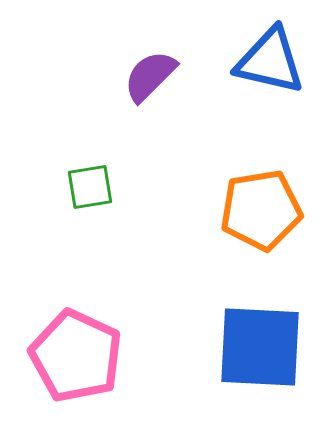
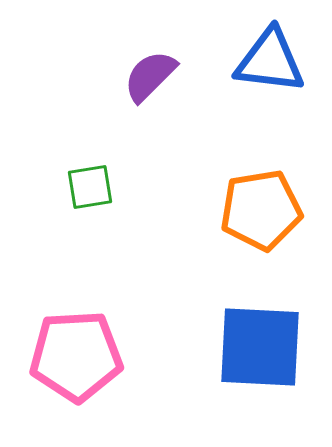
blue triangle: rotated 6 degrees counterclockwise
pink pentagon: rotated 28 degrees counterclockwise
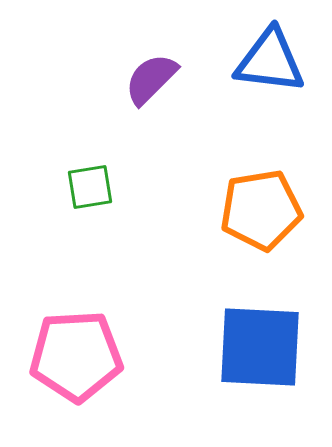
purple semicircle: moved 1 px right, 3 px down
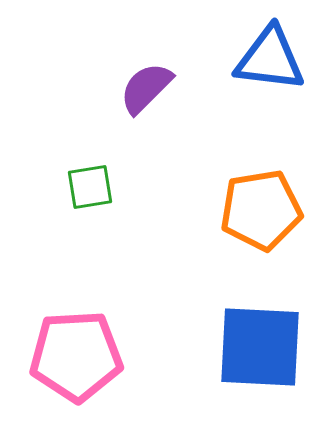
blue triangle: moved 2 px up
purple semicircle: moved 5 px left, 9 px down
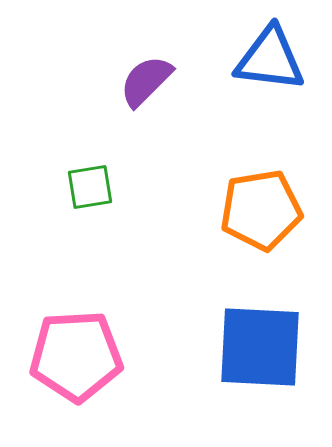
purple semicircle: moved 7 px up
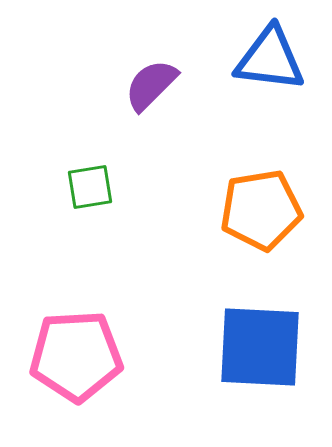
purple semicircle: moved 5 px right, 4 px down
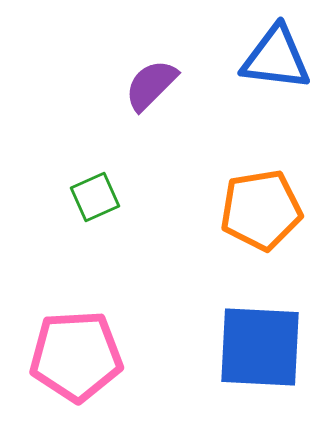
blue triangle: moved 6 px right, 1 px up
green square: moved 5 px right, 10 px down; rotated 15 degrees counterclockwise
